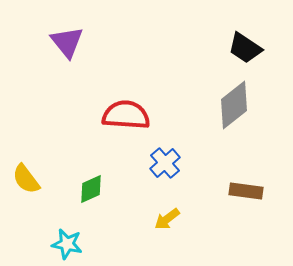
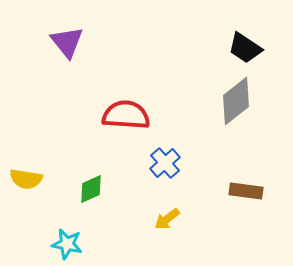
gray diamond: moved 2 px right, 4 px up
yellow semicircle: rotated 44 degrees counterclockwise
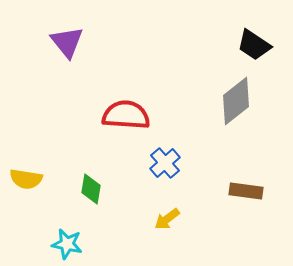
black trapezoid: moved 9 px right, 3 px up
green diamond: rotated 56 degrees counterclockwise
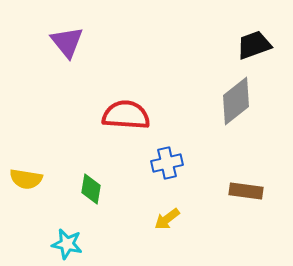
black trapezoid: rotated 126 degrees clockwise
blue cross: moved 2 px right; rotated 28 degrees clockwise
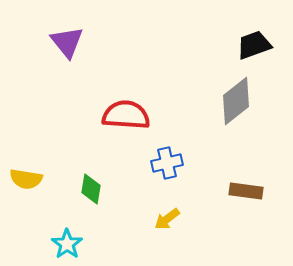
cyan star: rotated 24 degrees clockwise
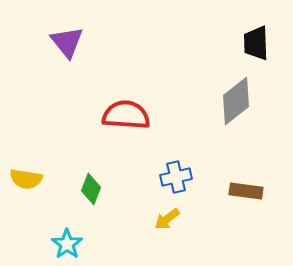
black trapezoid: moved 2 px right, 2 px up; rotated 72 degrees counterclockwise
blue cross: moved 9 px right, 14 px down
green diamond: rotated 12 degrees clockwise
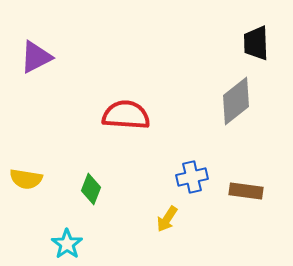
purple triangle: moved 31 px left, 15 px down; rotated 42 degrees clockwise
blue cross: moved 16 px right
yellow arrow: rotated 20 degrees counterclockwise
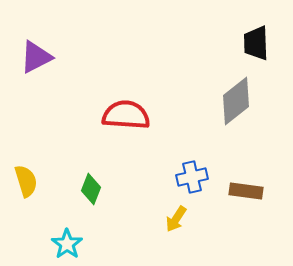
yellow semicircle: moved 2 px down; rotated 116 degrees counterclockwise
yellow arrow: moved 9 px right
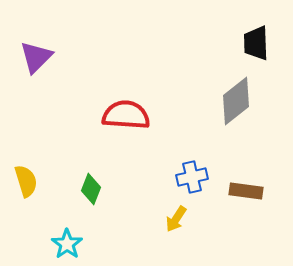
purple triangle: rotated 18 degrees counterclockwise
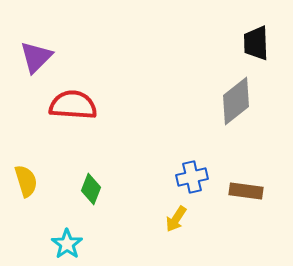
red semicircle: moved 53 px left, 10 px up
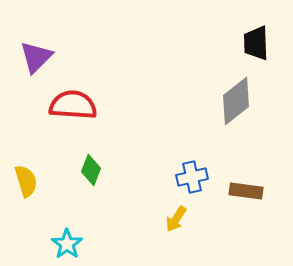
green diamond: moved 19 px up
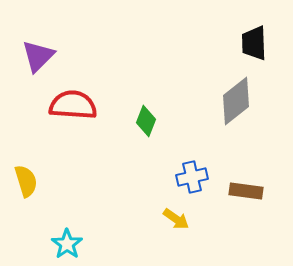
black trapezoid: moved 2 px left
purple triangle: moved 2 px right, 1 px up
green diamond: moved 55 px right, 49 px up
yellow arrow: rotated 88 degrees counterclockwise
